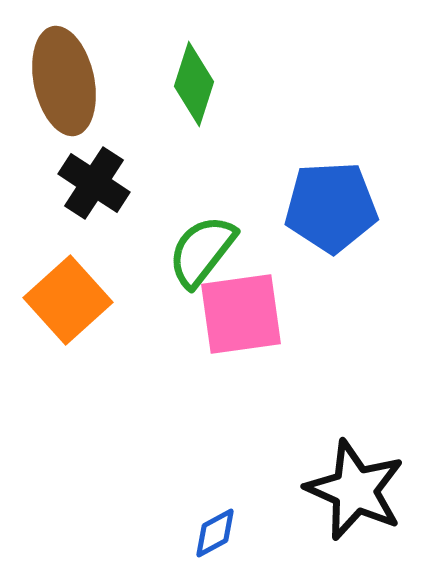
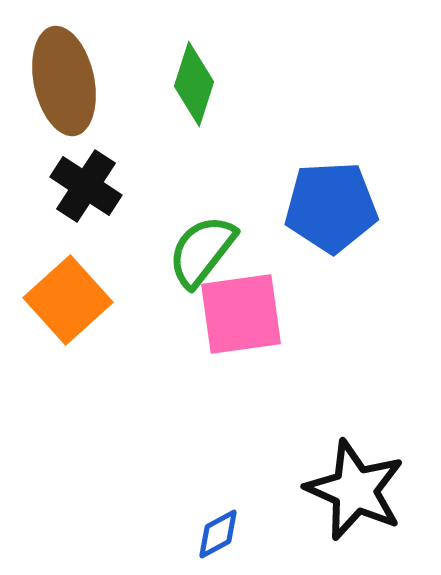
black cross: moved 8 px left, 3 px down
blue diamond: moved 3 px right, 1 px down
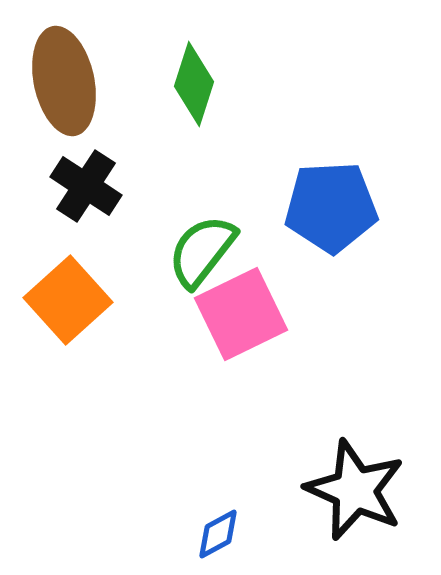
pink square: rotated 18 degrees counterclockwise
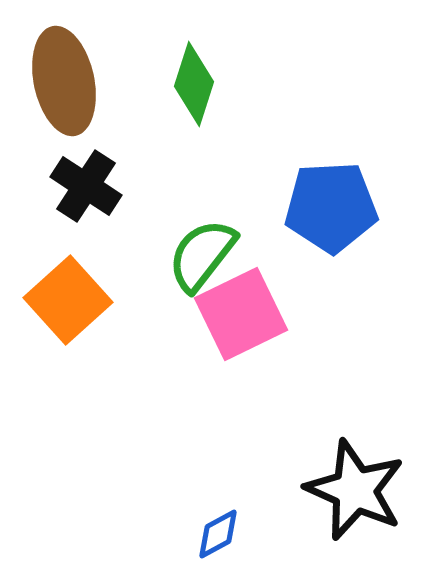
green semicircle: moved 4 px down
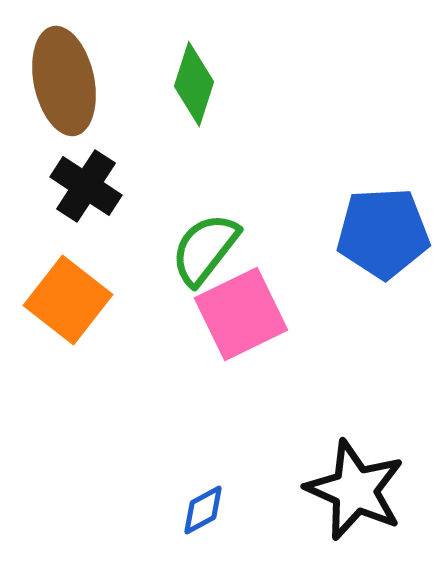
blue pentagon: moved 52 px right, 26 px down
green semicircle: moved 3 px right, 6 px up
orange square: rotated 10 degrees counterclockwise
blue diamond: moved 15 px left, 24 px up
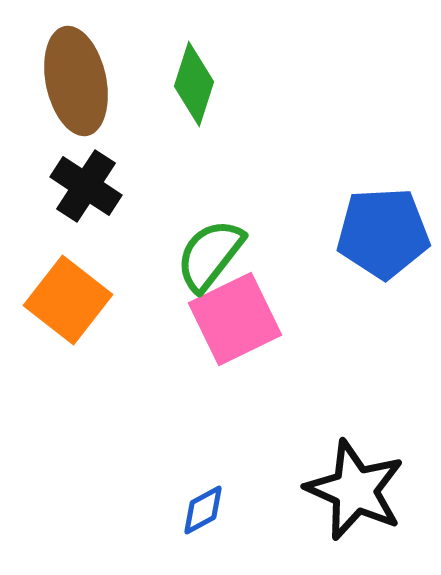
brown ellipse: moved 12 px right
green semicircle: moved 5 px right, 6 px down
pink square: moved 6 px left, 5 px down
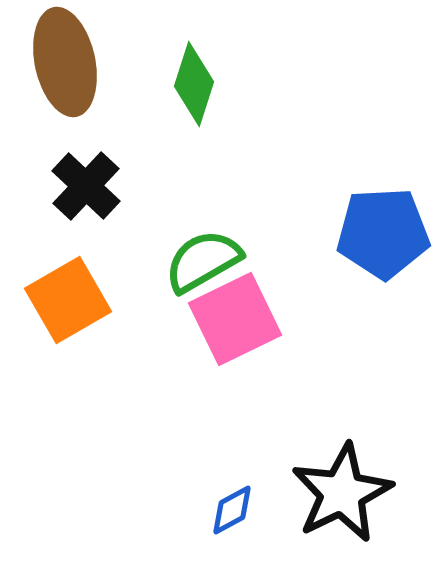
brown ellipse: moved 11 px left, 19 px up
black cross: rotated 10 degrees clockwise
green semicircle: moved 7 px left, 6 px down; rotated 22 degrees clockwise
orange square: rotated 22 degrees clockwise
black star: moved 13 px left, 3 px down; rotated 22 degrees clockwise
blue diamond: moved 29 px right
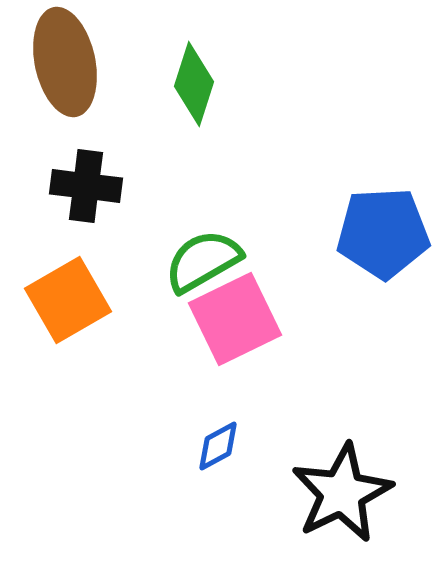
black cross: rotated 36 degrees counterclockwise
blue diamond: moved 14 px left, 64 px up
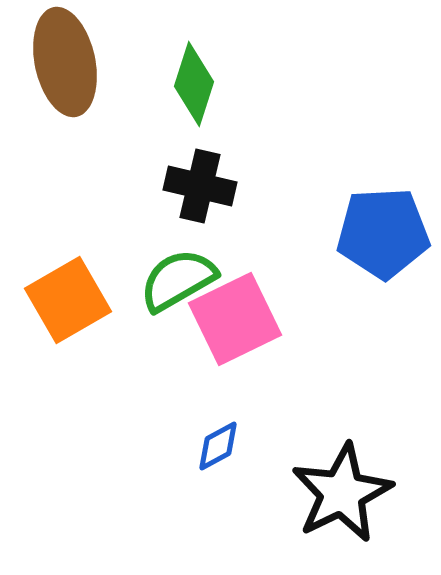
black cross: moved 114 px right; rotated 6 degrees clockwise
green semicircle: moved 25 px left, 19 px down
